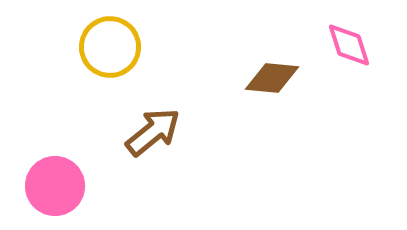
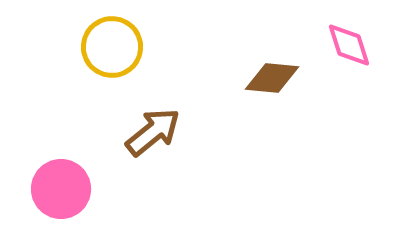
yellow circle: moved 2 px right
pink circle: moved 6 px right, 3 px down
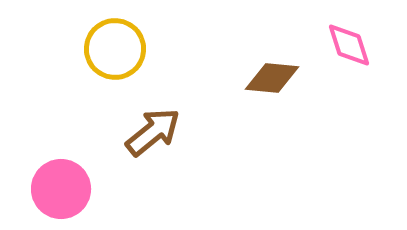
yellow circle: moved 3 px right, 2 px down
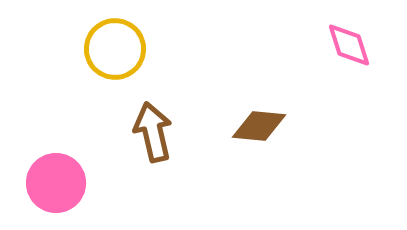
brown diamond: moved 13 px left, 48 px down
brown arrow: rotated 64 degrees counterclockwise
pink circle: moved 5 px left, 6 px up
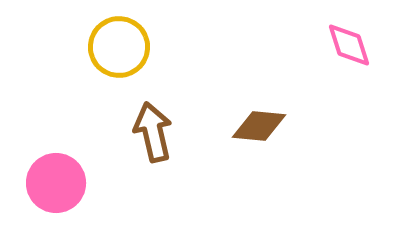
yellow circle: moved 4 px right, 2 px up
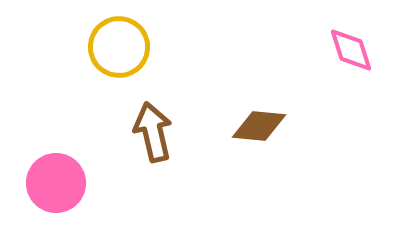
pink diamond: moved 2 px right, 5 px down
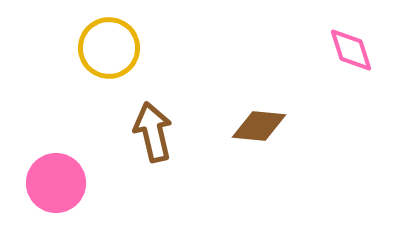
yellow circle: moved 10 px left, 1 px down
